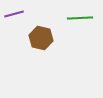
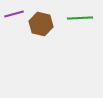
brown hexagon: moved 14 px up
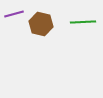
green line: moved 3 px right, 4 px down
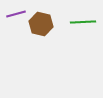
purple line: moved 2 px right
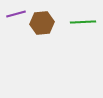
brown hexagon: moved 1 px right, 1 px up; rotated 20 degrees counterclockwise
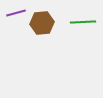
purple line: moved 1 px up
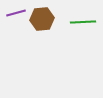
brown hexagon: moved 4 px up
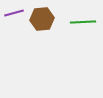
purple line: moved 2 px left
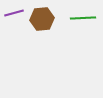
green line: moved 4 px up
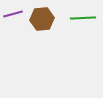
purple line: moved 1 px left, 1 px down
